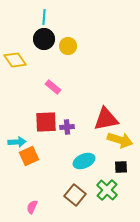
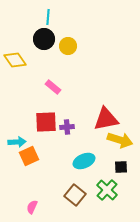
cyan line: moved 4 px right
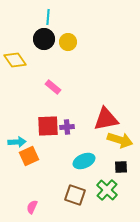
yellow circle: moved 4 px up
red square: moved 2 px right, 4 px down
brown square: rotated 20 degrees counterclockwise
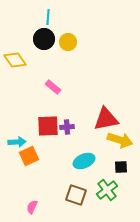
green cross: rotated 10 degrees clockwise
brown square: moved 1 px right
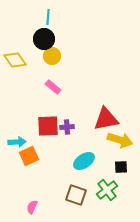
yellow circle: moved 16 px left, 14 px down
cyan ellipse: rotated 10 degrees counterclockwise
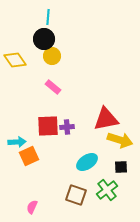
cyan ellipse: moved 3 px right, 1 px down
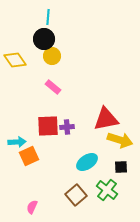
green cross: rotated 15 degrees counterclockwise
brown square: rotated 30 degrees clockwise
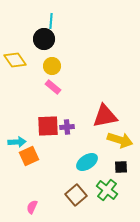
cyan line: moved 3 px right, 4 px down
yellow circle: moved 10 px down
red triangle: moved 1 px left, 3 px up
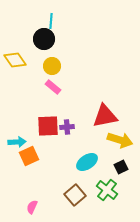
black square: rotated 24 degrees counterclockwise
brown square: moved 1 px left
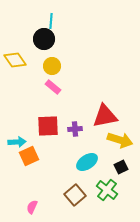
purple cross: moved 8 px right, 2 px down
